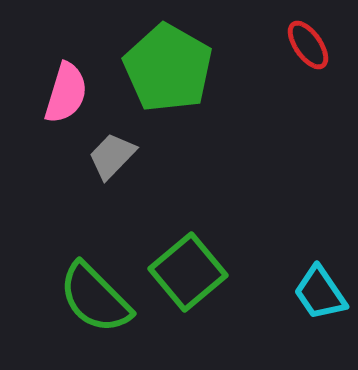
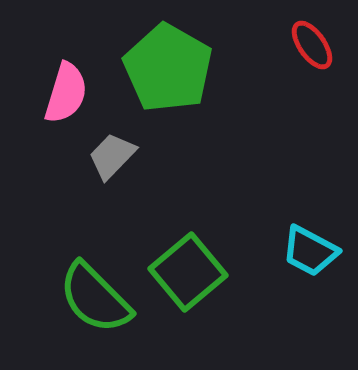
red ellipse: moved 4 px right
cyan trapezoid: moved 10 px left, 42 px up; rotated 28 degrees counterclockwise
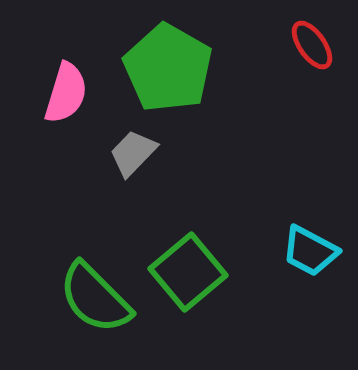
gray trapezoid: moved 21 px right, 3 px up
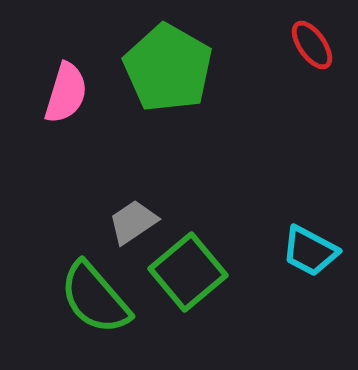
gray trapezoid: moved 69 px down; rotated 12 degrees clockwise
green semicircle: rotated 4 degrees clockwise
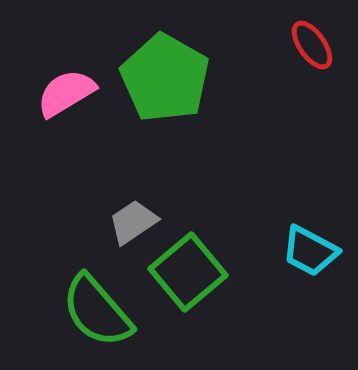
green pentagon: moved 3 px left, 10 px down
pink semicircle: rotated 138 degrees counterclockwise
green semicircle: moved 2 px right, 13 px down
